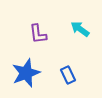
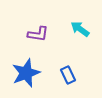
purple L-shape: rotated 75 degrees counterclockwise
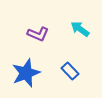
purple L-shape: rotated 15 degrees clockwise
blue rectangle: moved 2 px right, 4 px up; rotated 18 degrees counterclockwise
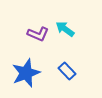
cyan arrow: moved 15 px left
blue rectangle: moved 3 px left
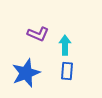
cyan arrow: moved 16 px down; rotated 54 degrees clockwise
blue rectangle: rotated 48 degrees clockwise
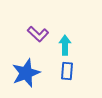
purple L-shape: rotated 20 degrees clockwise
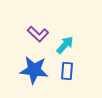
cyan arrow: rotated 42 degrees clockwise
blue star: moved 8 px right, 3 px up; rotated 28 degrees clockwise
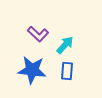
blue star: moved 2 px left
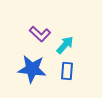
purple L-shape: moved 2 px right
blue star: moved 1 px up
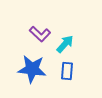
cyan arrow: moved 1 px up
